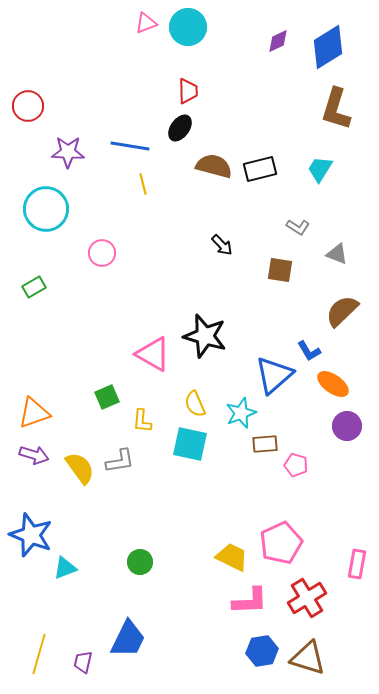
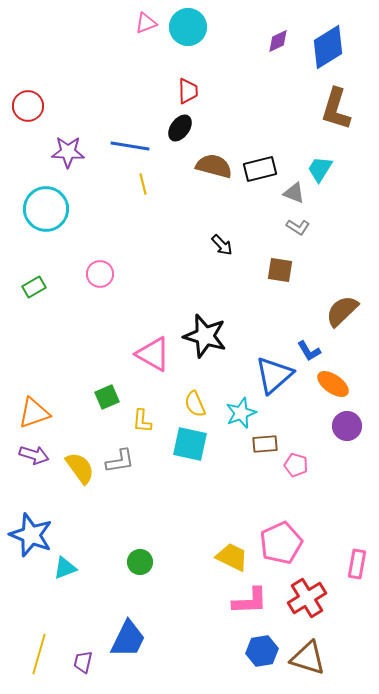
pink circle at (102, 253): moved 2 px left, 21 px down
gray triangle at (337, 254): moved 43 px left, 61 px up
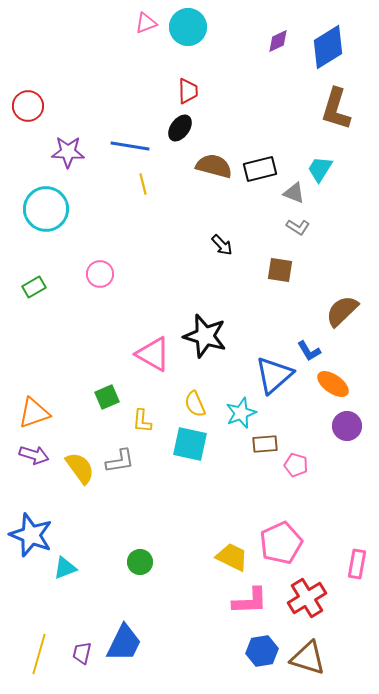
blue trapezoid at (128, 639): moved 4 px left, 4 px down
purple trapezoid at (83, 662): moved 1 px left, 9 px up
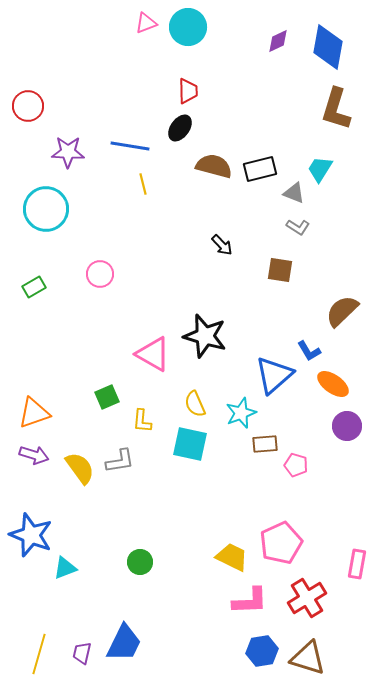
blue diamond at (328, 47): rotated 48 degrees counterclockwise
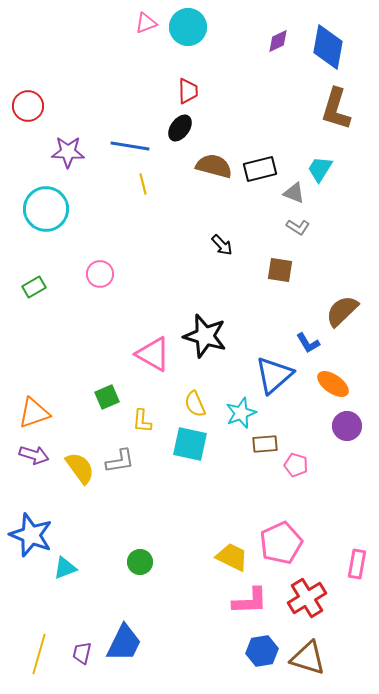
blue L-shape at (309, 351): moved 1 px left, 8 px up
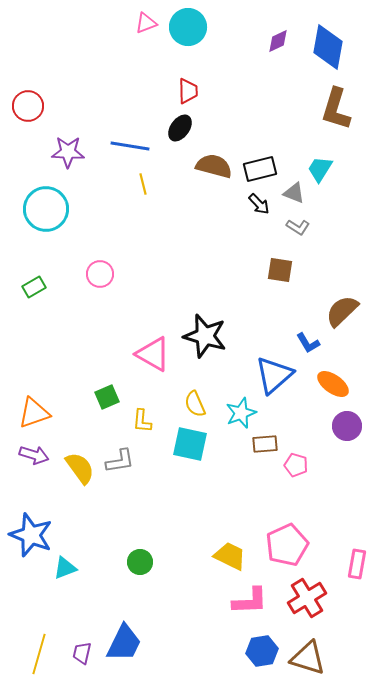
black arrow at (222, 245): moved 37 px right, 41 px up
pink pentagon at (281, 543): moved 6 px right, 2 px down
yellow trapezoid at (232, 557): moved 2 px left, 1 px up
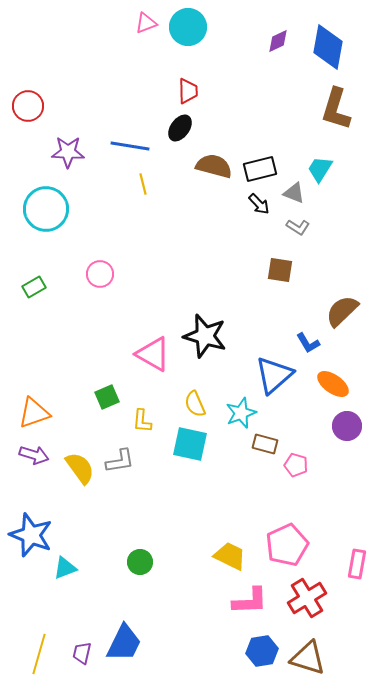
brown rectangle at (265, 444): rotated 20 degrees clockwise
